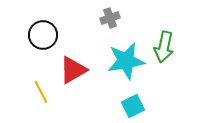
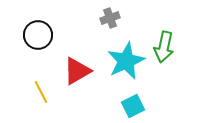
black circle: moved 5 px left
cyan star: rotated 15 degrees counterclockwise
red triangle: moved 4 px right, 1 px down
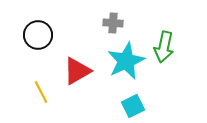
gray cross: moved 3 px right, 5 px down; rotated 24 degrees clockwise
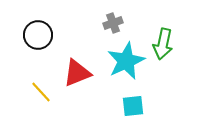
gray cross: rotated 24 degrees counterclockwise
green arrow: moved 1 px left, 3 px up
red triangle: moved 2 px down; rotated 8 degrees clockwise
yellow line: rotated 15 degrees counterclockwise
cyan square: rotated 20 degrees clockwise
